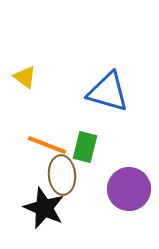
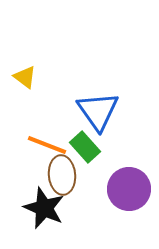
blue triangle: moved 10 px left, 19 px down; rotated 39 degrees clockwise
green rectangle: rotated 56 degrees counterclockwise
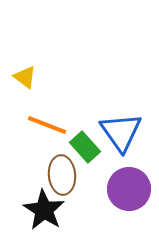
blue triangle: moved 23 px right, 21 px down
orange line: moved 20 px up
black star: moved 2 px down; rotated 9 degrees clockwise
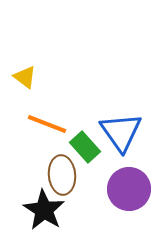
orange line: moved 1 px up
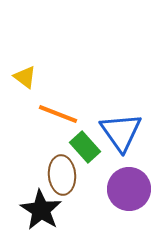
orange line: moved 11 px right, 10 px up
black star: moved 3 px left
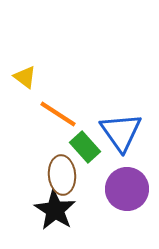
orange line: rotated 12 degrees clockwise
purple circle: moved 2 px left
black star: moved 14 px right
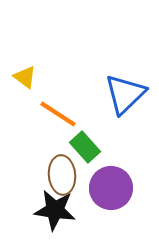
blue triangle: moved 4 px right, 38 px up; rotated 21 degrees clockwise
purple circle: moved 16 px left, 1 px up
black star: rotated 24 degrees counterclockwise
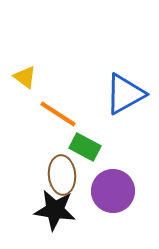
blue triangle: rotated 15 degrees clockwise
green rectangle: rotated 20 degrees counterclockwise
purple circle: moved 2 px right, 3 px down
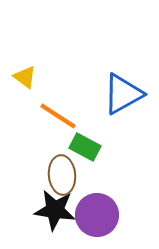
blue triangle: moved 2 px left
orange line: moved 2 px down
purple circle: moved 16 px left, 24 px down
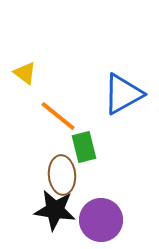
yellow triangle: moved 4 px up
orange line: rotated 6 degrees clockwise
green rectangle: moved 1 px left; rotated 48 degrees clockwise
purple circle: moved 4 px right, 5 px down
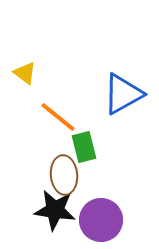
orange line: moved 1 px down
brown ellipse: moved 2 px right
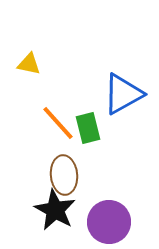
yellow triangle: moved 4 px right, 9 px up; rotated 25 degrees counterclockwise
orange line: moved 6 px down; rotated 9 degrees clockwise
green rectangle: moved 4 px right, 19 px up
black star: rotated 21 degrees clockwise
purple circle: moved 8 px right, 2 px down
